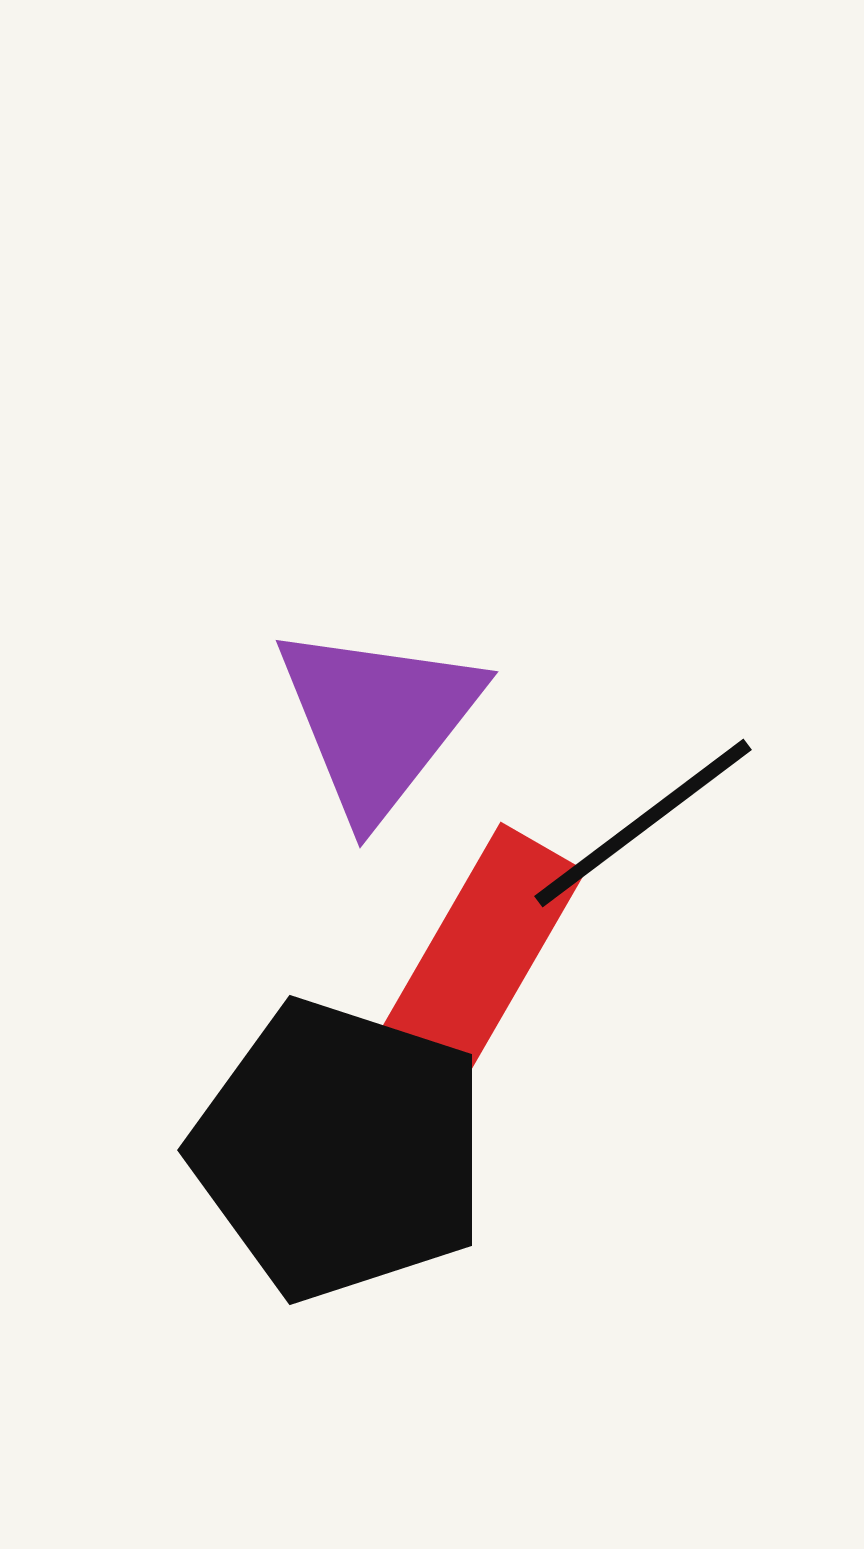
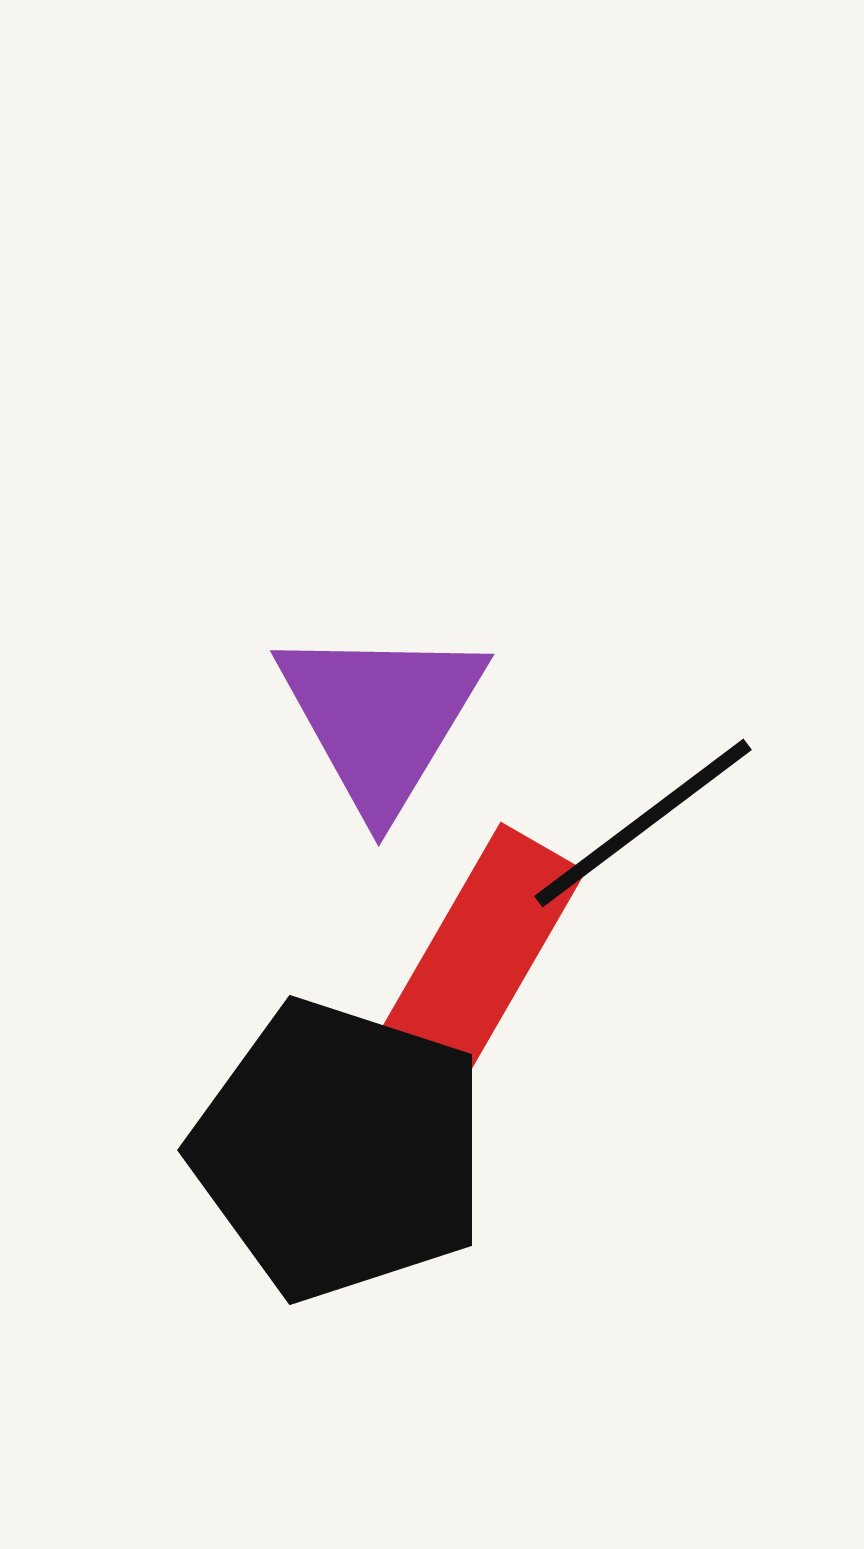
purple triangle: moved 3 px right, 3 px up; rotated 7 degrees counterclockwise
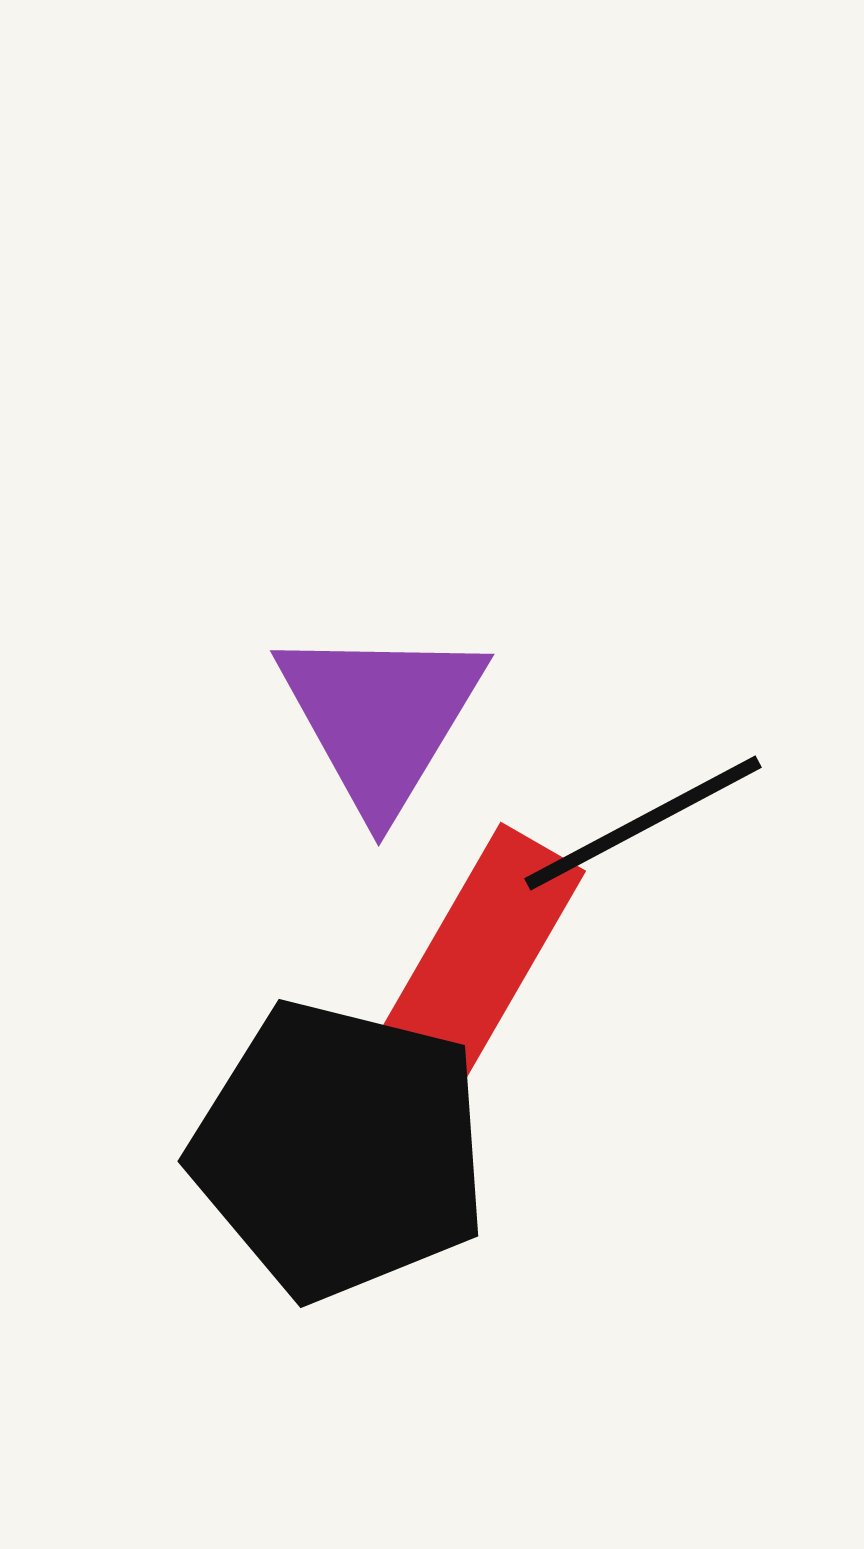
black line: rotated 9 degrees clockwise
black pentagon: rotated 4 degrees counterclockwise
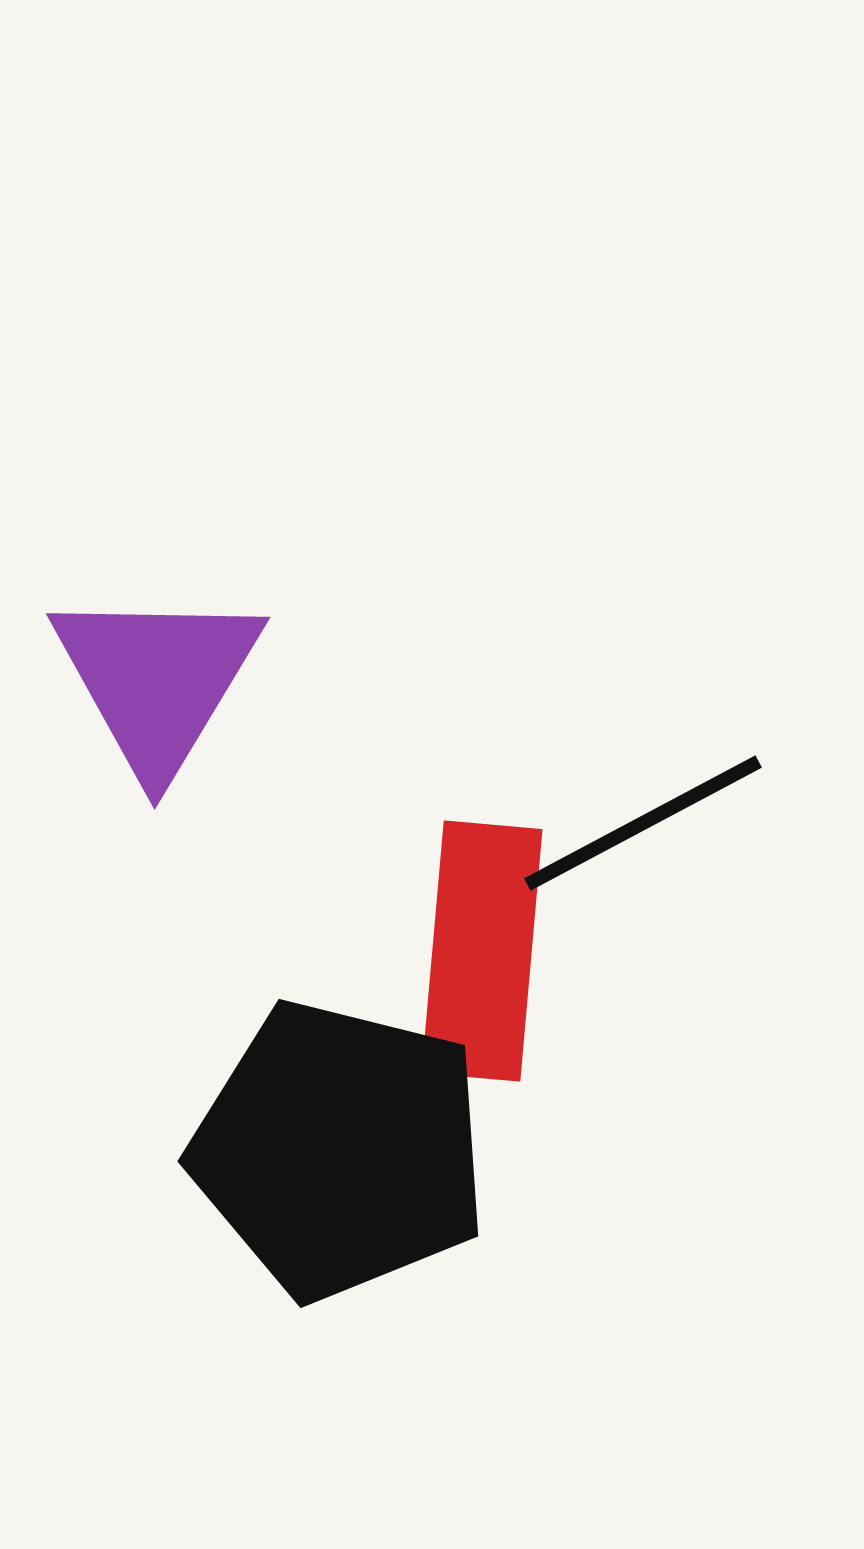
purple triangle: moved 224 px left, 37 px up
red rectangle: moved 2 px right, 5 px up; rotated 25 degrees counterclockwise
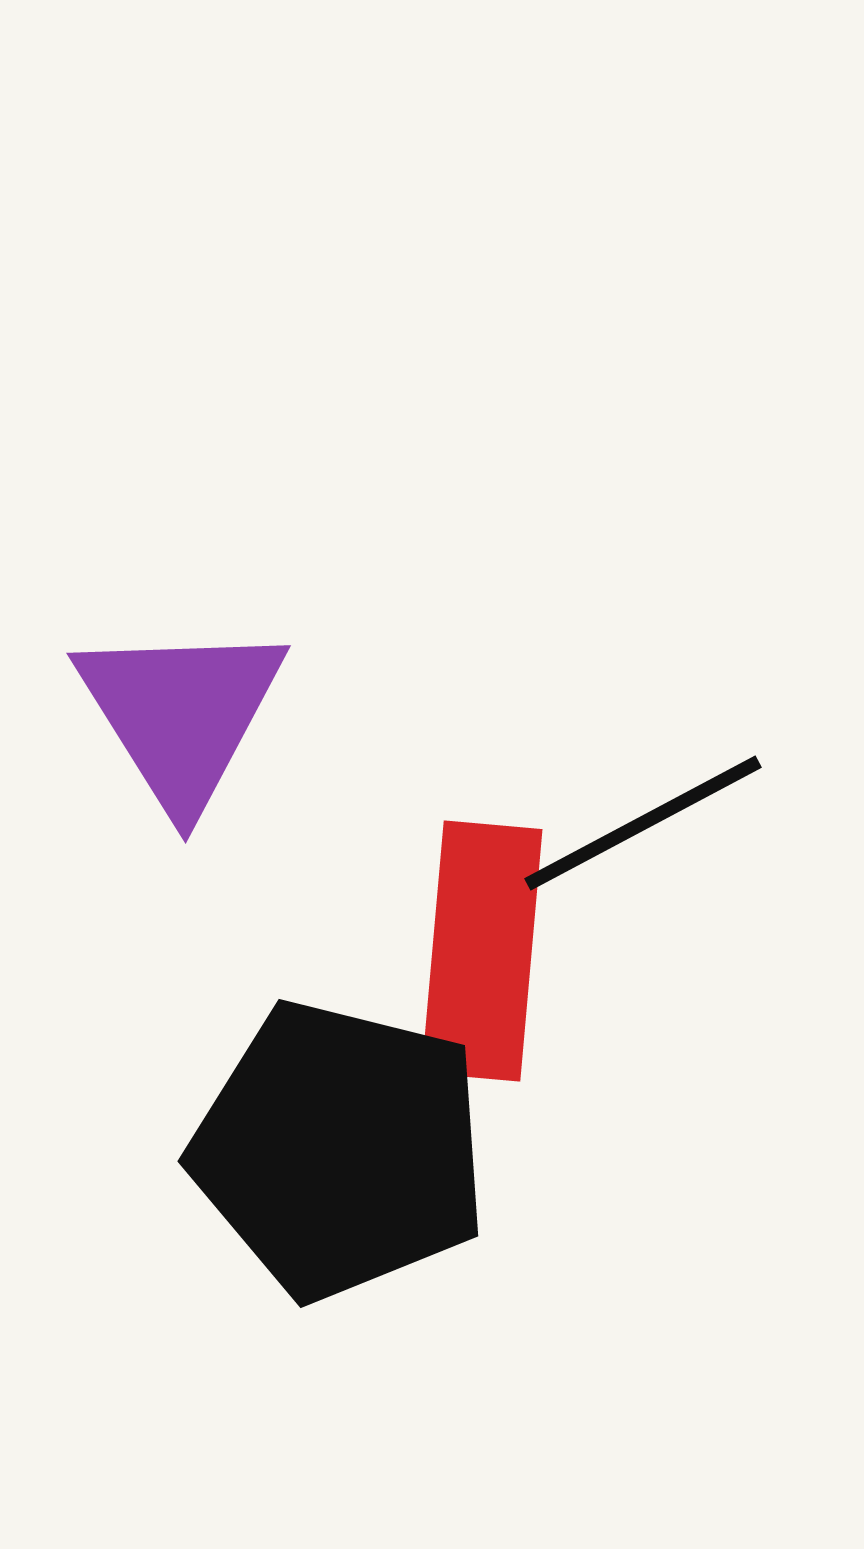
purple triangle: moved 24 px right, 34 px down; rotated 3 degrees counterclockwise
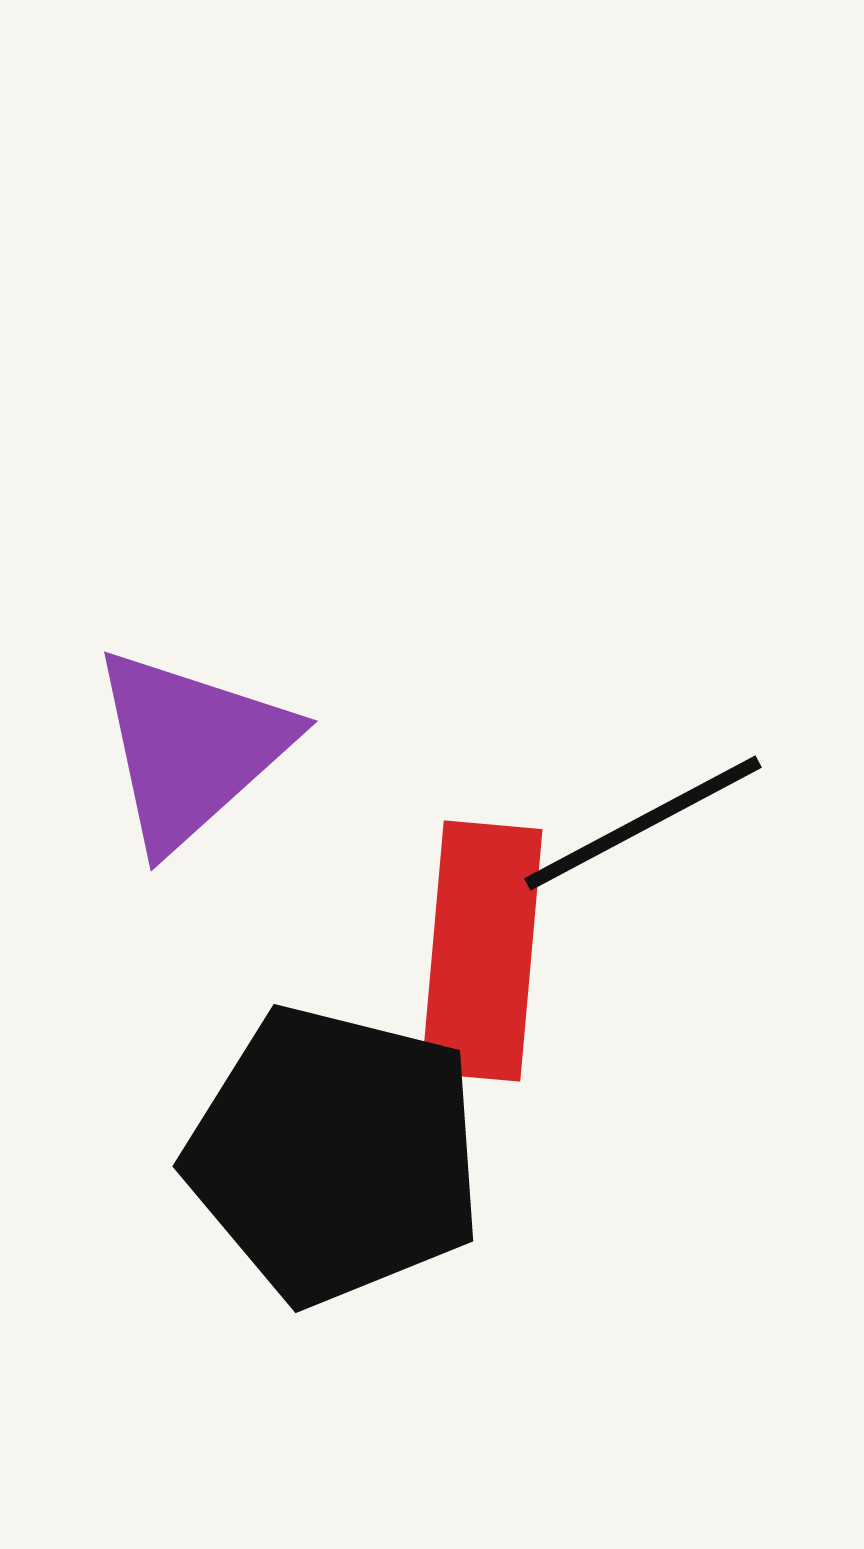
purple triangle: moved 10 px right, 34 px down; rotated 20 degrees clockwise
black pentagon: moved 5 px left, 5 px down
